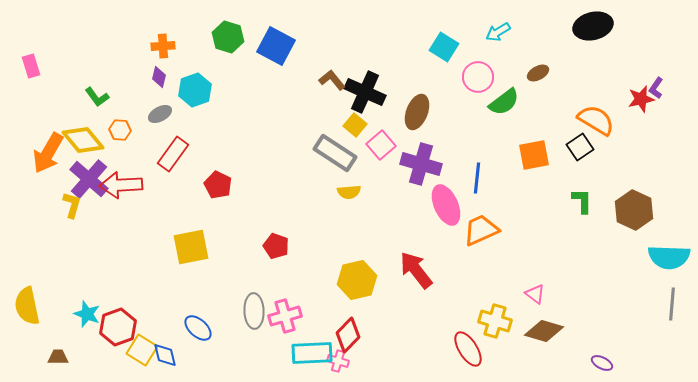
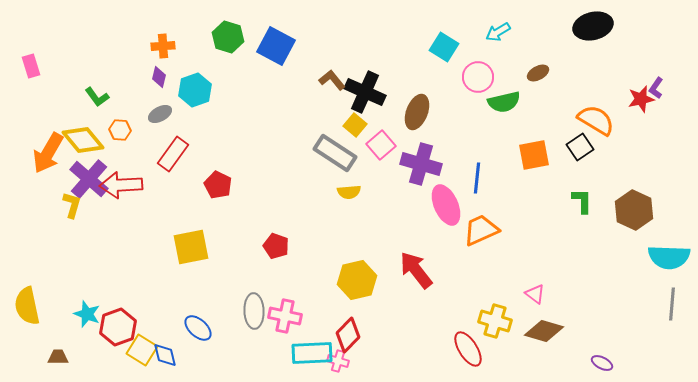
green semicircle at (504, 102): rotated 24 degrees clockwise
pink cross at (285, 316): rotated 28 degrees clockwise
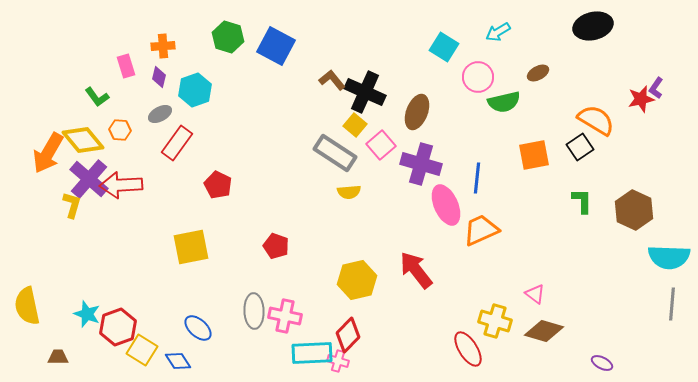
pink rectangle at (31, 66): moved 95 px right
red rectangle at (173, 154): moved 4 px right, 11 px up
blue diamond at (165, 355): moved 13 px right, 6 px down; rotated 20 degrees counterclockwise
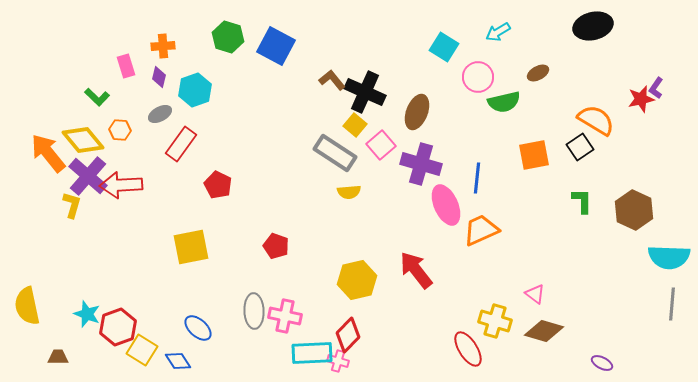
green L-shape at (97, 97): rotated 10 degrees counterclockwise
red rectangle at (177, 143): moved 4 px right, 1 px down
orange arrow at (48, 153): rotated 111 degrees clockwise
purple cross at (89, 179): moved 1 px left, 3 px up
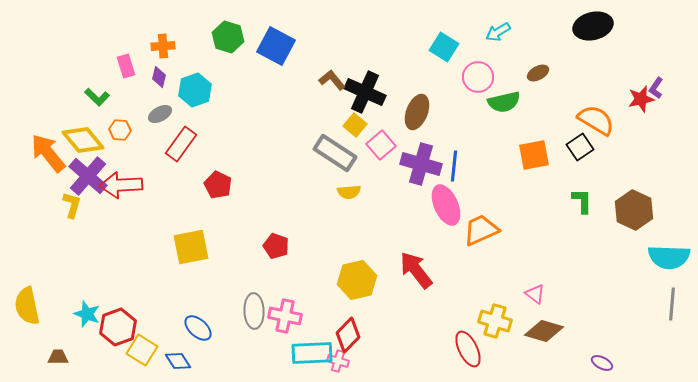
blue line at (477, 178): moved 23 px left, 12 px up
red ellipse at (468, 349): rotated 6 degrees clockwise
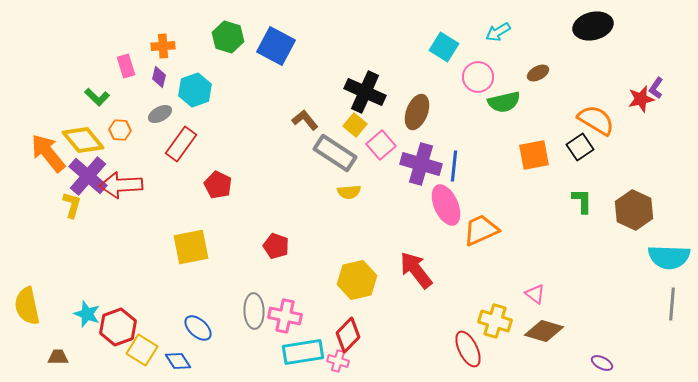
brown L-shape at (332, 80): moved 27 px left, 40 px down
cyan rectangle at (312, 353): moved 9 px left, 1 px up; rotated 6 degrees counterclockwise
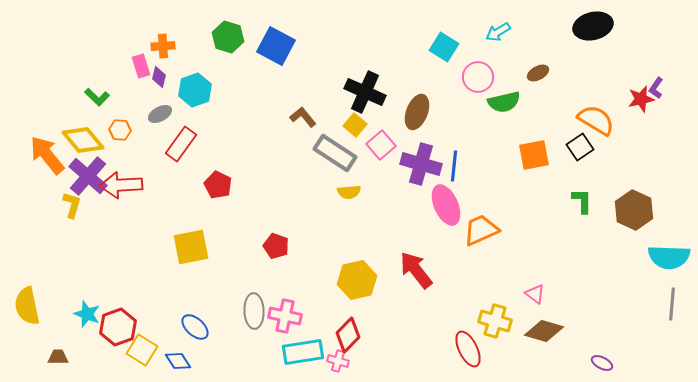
pink rectangle at (126, 66): moved 15 px right
brown L-shape at (305, 120): moved 2 px left, 3 px up
orange arrow at (48, 153): moved 1 px left, 2 px down
blue ellipse at (198, 328): moved 3 px left, 1 px up
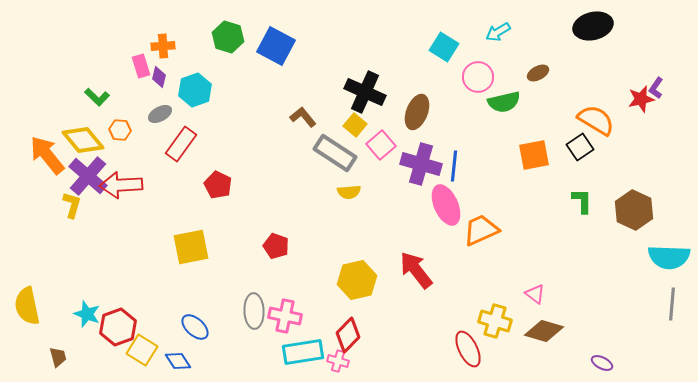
brown trapezoid at (58, 357): rotated 75 degrees clockwise
